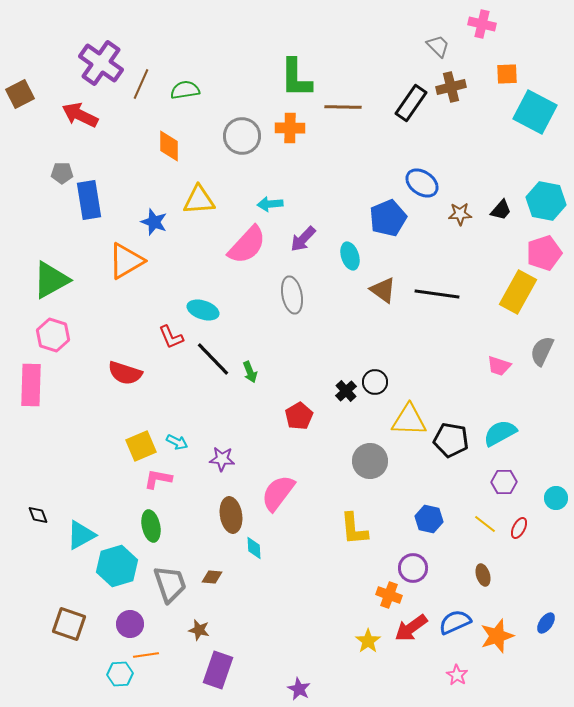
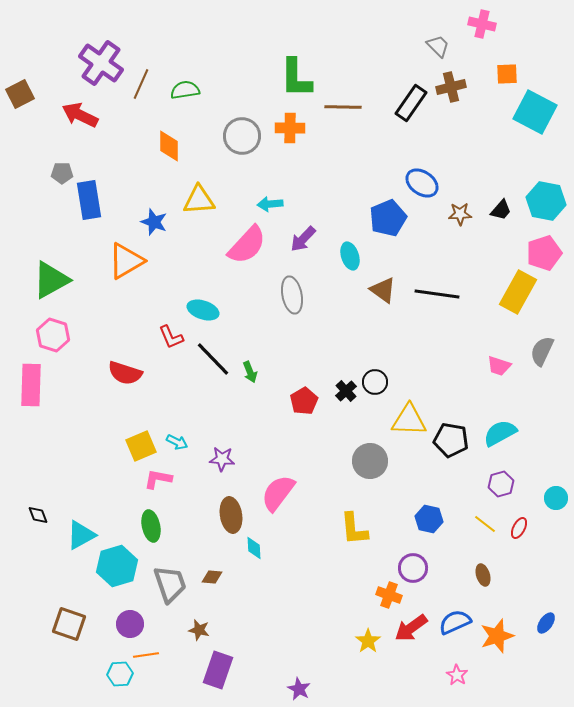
red pentagon at (299, 416): moved 5 px right, 15 px up
purple hexagon at (504, 482): moved 3 px left, 2 px down; rotated 15 degrees counterclockwise
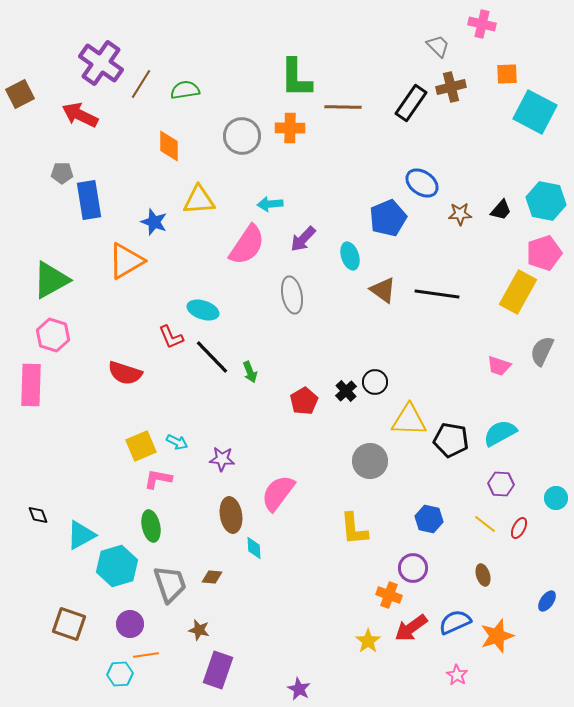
brown line at (141, 84): rotated 8 degrees clockwise
pink semicircle at (247, 245): rotated 9 degrees counterclockwise
black line at (213, 359): moved 1 px left, 2 px up
purple hexagon at (501, 484): rotated 20 degrees clockwise
blue ellipse at (546, 623): moved 1 px right, 22 px up
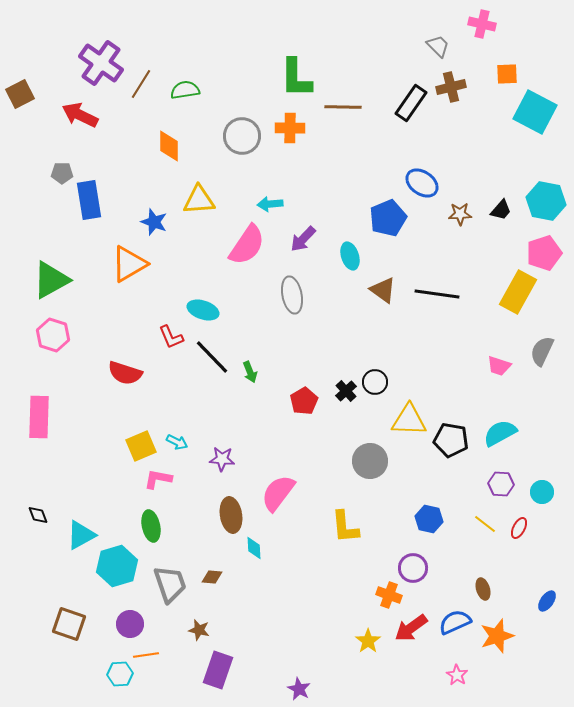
orange triangle at (126, 261): moved 3 px right, 3 px down
pink rectangle at (31, 385): moved 8 px right, 32 px down
cyan circle at (556, 498): moved 14 px left, 6 px up
yellow L-shape at (354, 529): moved 9 px left, 2 px up
brown ellipse at (483, 575): moved 14 px down
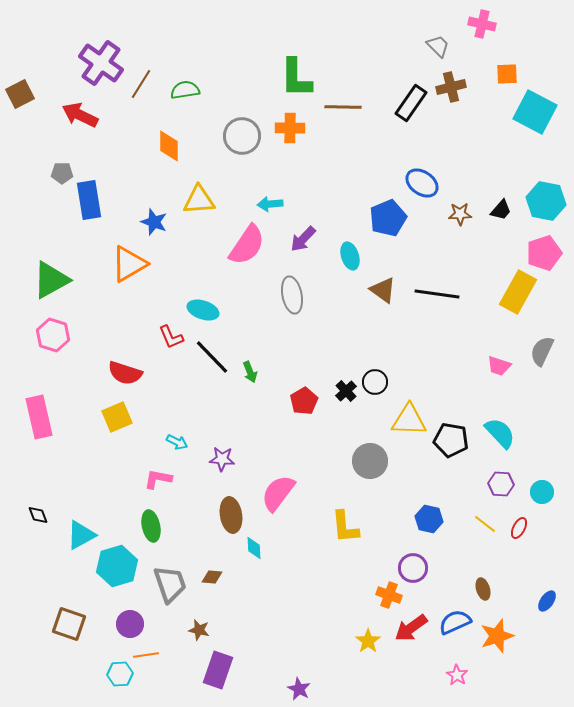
pink rectangle at (39, 417): rotated 15 degrees counterclockwise
cyan semicircle at (500, 433): rotated 76 degrees clockwise
yellow square at (141, 446): moved 24 px left, 29 px up
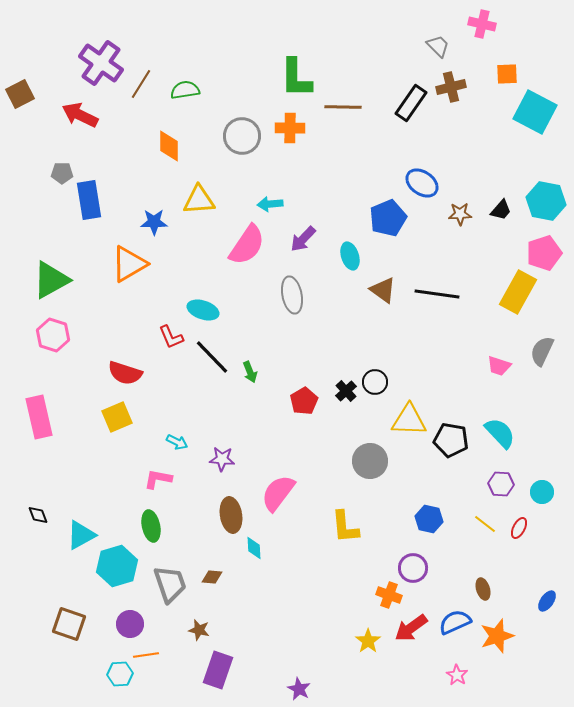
blue star at (154, 222): rotated 20 degrees counterclockwise
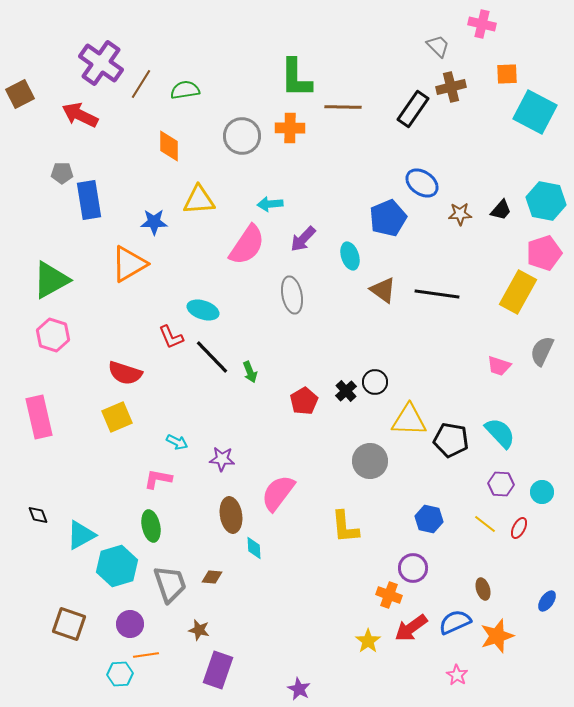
black rectangle at (411, 103): moved 2 px right, 6 px down
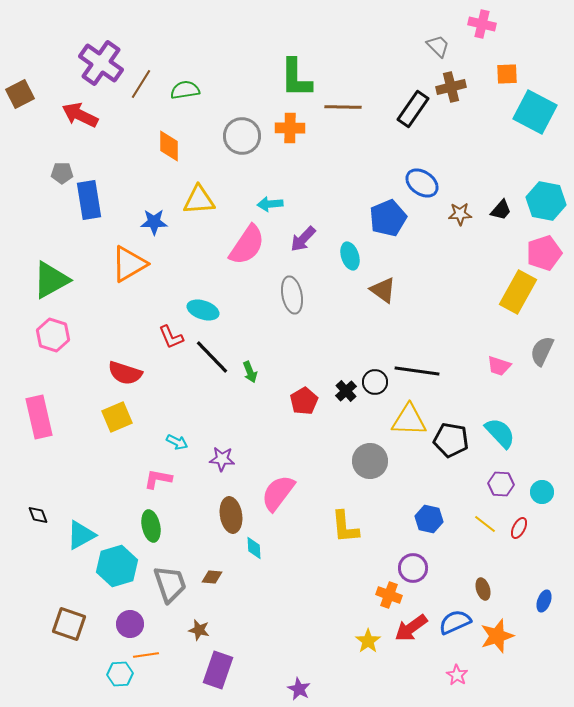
black line at (437, 294): moved 20 px left, 77 px down
blue ellipse at (547, 601): moved 3 px left; rotated 15 degrees counterclockwise
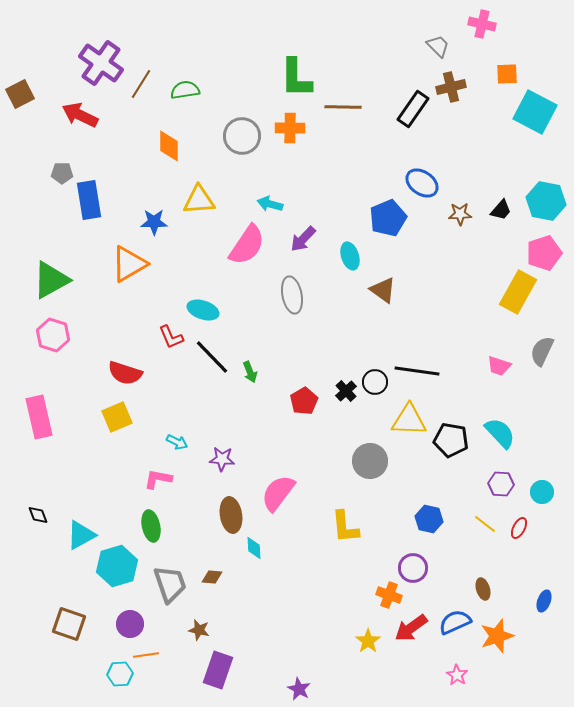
cyan arrow at (270, 204): rotated 20 degrees clockwise
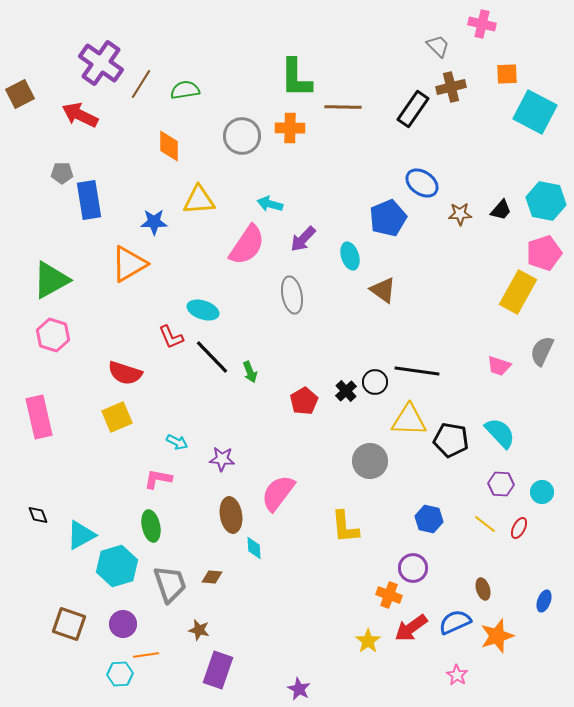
purple circle at (130, 624): moved 7 px left
